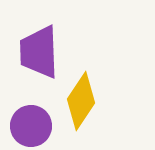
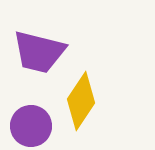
purple trapezoid: rotated 74 degrees counterclockwise
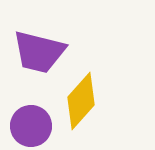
yellow diamond: rotated 8 degrees clockwise
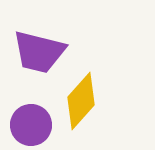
purple circle: moved 1 px up
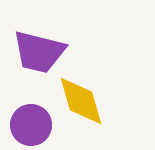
yellow diamond: rotated 58 degrees counterclockwise
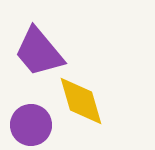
purple trapezoid: rotated 36 degrees clockwise
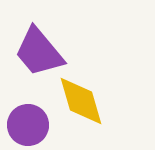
purple circle: moved 3 px left
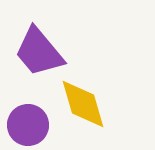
yellow diamond: moved 2 px right, 3 px down
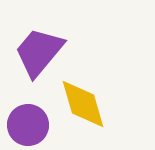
purple trapezoid: rotated 80 degrees clockwise
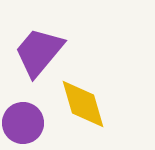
purple circle: moved 5 px left, 2 px up
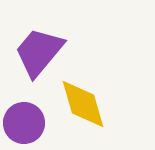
purple circle: moved 1 px right
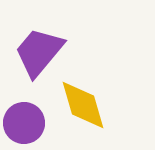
yellow diamond: moved 1 px down
